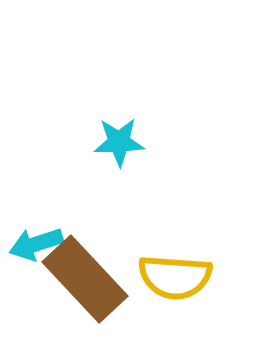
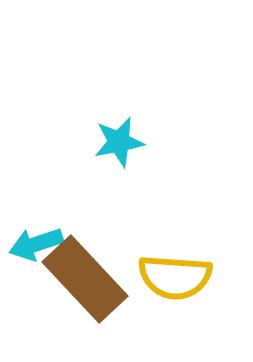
cyan star: rotated 9 degrees counterclockwise
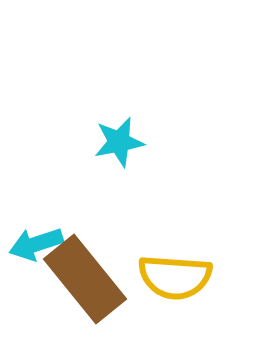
brown rectangle: rotated 4 degrees clockwise
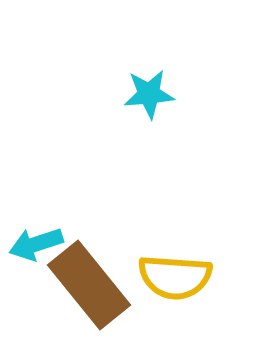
cyan star: moved 30 px right, 48 px up; rotated 6 degrees clockwise
brown rectangle: moved 4 px right, 6 px down
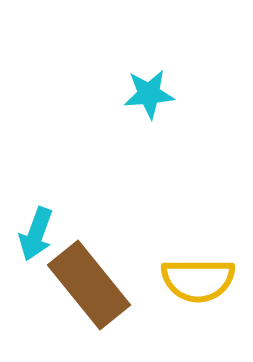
cyan arrow: moved 10 px up; rotated 52 degrees counterclockwise
yellow semicircle: moved 23 px right, 3 px down; rotated 4 degrees counterclockwise
